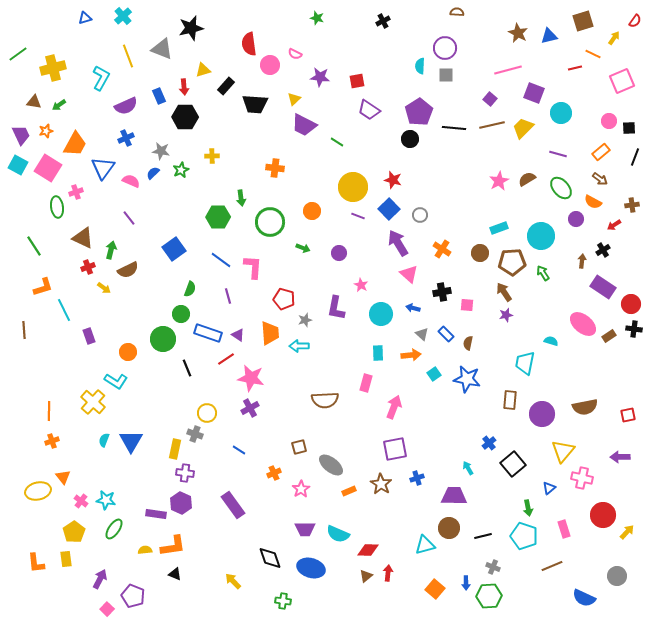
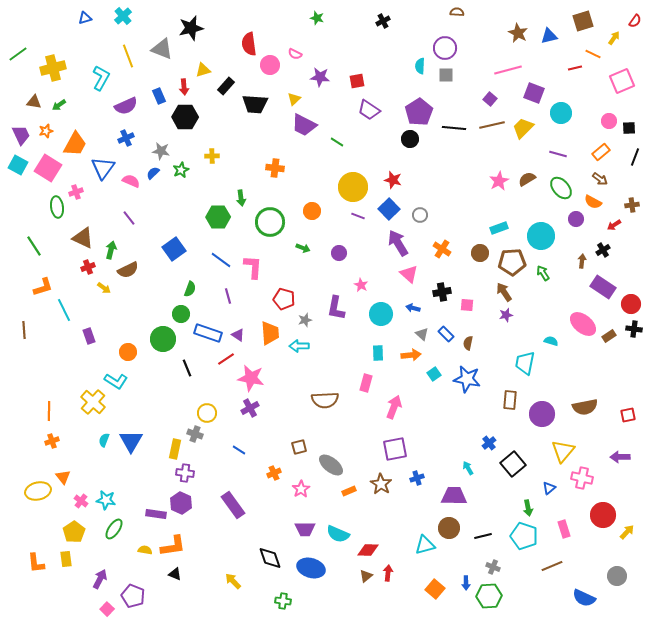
yellow semicircle at (145, 550): rotated 16 degrees clockwise
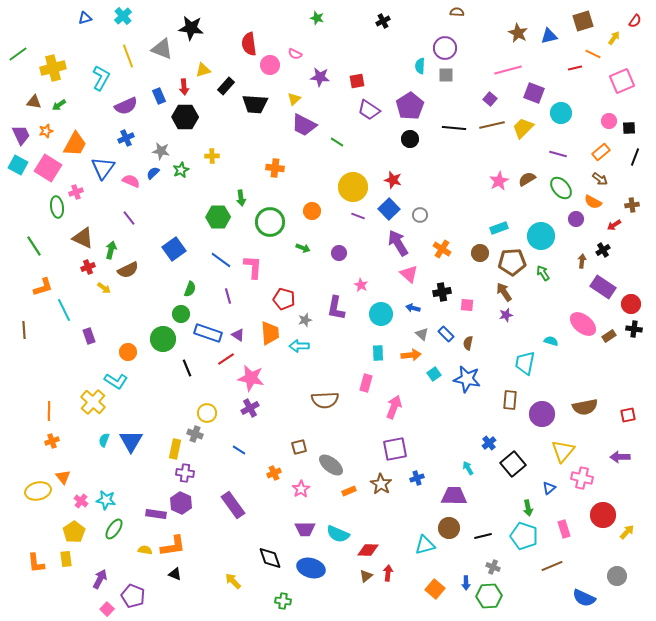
black star at (191, 28): rotated 20 degrees clockwise
purple pentagon at (419, 112): moved 9 px left, 6 px up
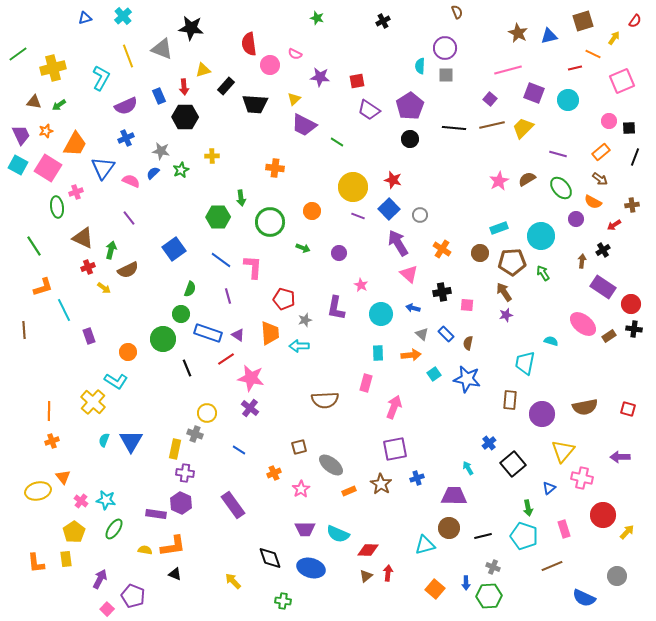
brown semicircle at (457, 12): rotated 64 degrees clockwise
cyan circle at (561, 113): moved 7 px right, 13 px up
purple cross at (250, 408): rotated 24 degrees counterclockwise
red square at (628, 415): moved 6 px up; rotated 28 degrees clockwise
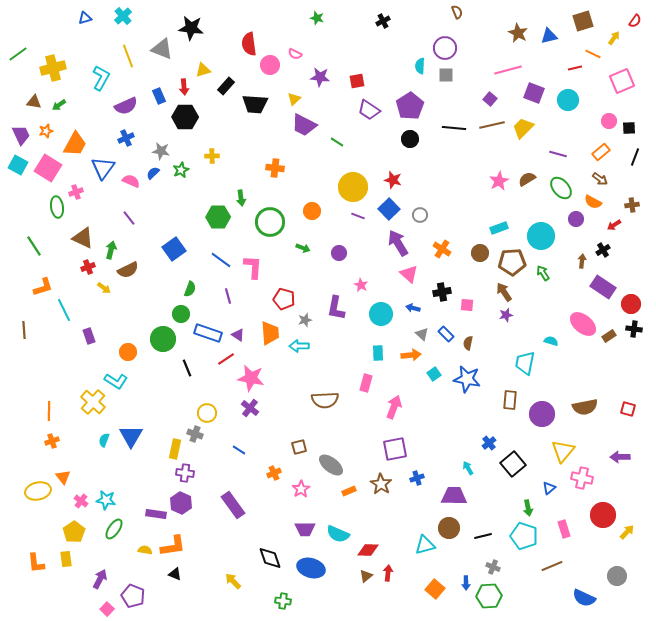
blue triangle at (131, 441): moved 5 px up
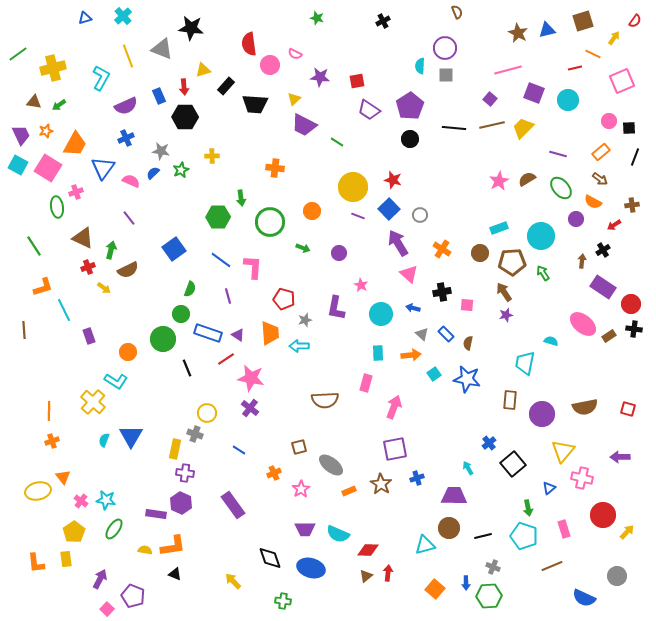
blue triangle at (549, 36): moved 2 px left, 6 px up
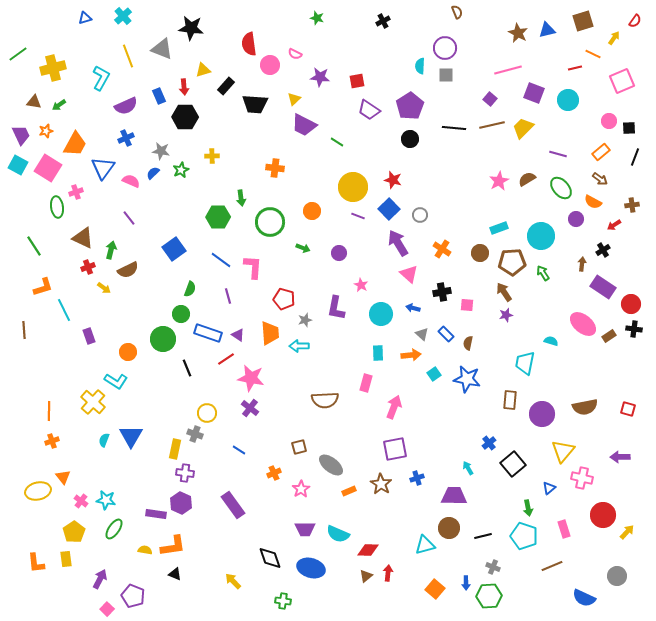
brown arrow at (582, 261): moved 3 px down
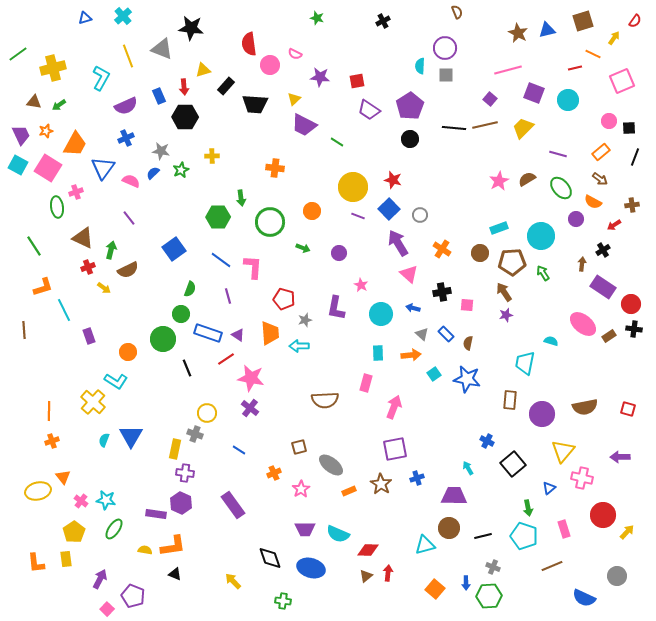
brown line at (492, 125): moved 7 px left
blue cross at (489, 443): moved 2 px left, 2 px up; rotated 24 degrees counterclockwise
